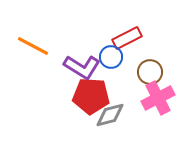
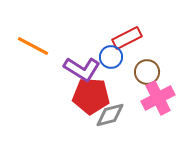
purple L-shape: moved 2 px down
brown circle: moved 3 px left
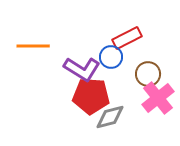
orange line: rotated 28 degrees counterclockwise
brown circle: moved 1 px right, 2 px down
pink cross: rotated 12 degrees counterclockwise
gray diamond: moved 2 px down
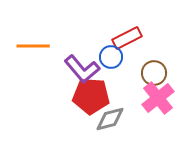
purple L-shape: rotated 18 degrees clockwise
brown circle: moved 6 px right, 1 px up
gray diamond: moved 2 px down
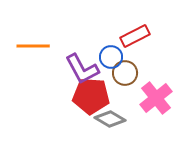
red rectangle: moved 8 px right, 2 px up
purple L-shape: rotated 12 degrees clockwise
brown circle: moved 29 px left
pink cross: moved 2 px left
gray diamond: rotated 44 degrees clockwise
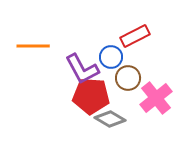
brown circle: moved 3 px right, 5 px down
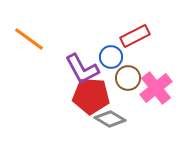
orange line: moved 4 px left, 7 px up; rotated 36 degrees clockwise
pink cross: moved 10 px up
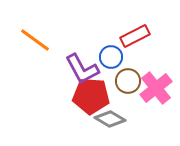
orange line: moved 6 px right, 1 px down
brown circle: moved 3 px down
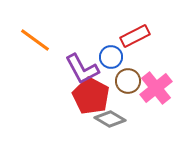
red pentagon: rotated 24 degrees clockwise
